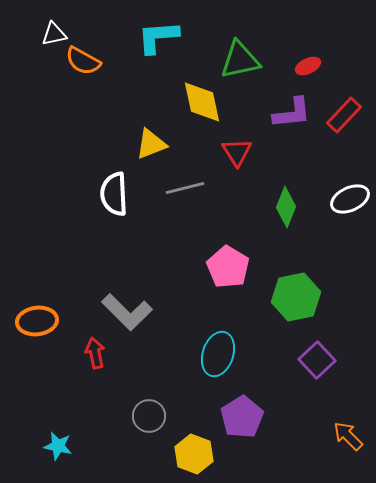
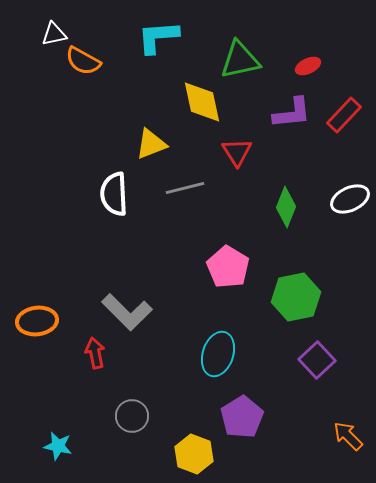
gray circle: moved 17 px left
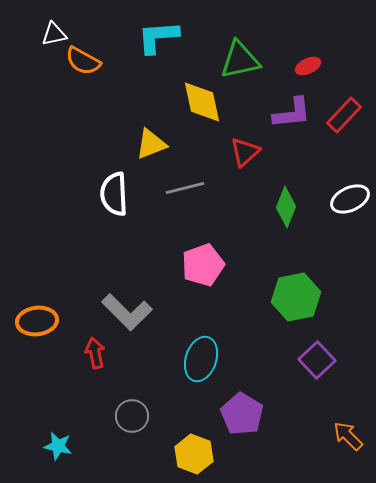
red triangle: moved 8 px right; rotated 20 degrees clockwise
pink pentagon: moved 25 px left, 2 px up; rotated 21 degrees clockwise
cyan ellipse: moved 17 px left, 5 px down
purple pentagon: moved 3 px up; rotated 9 degrees counterclockwise
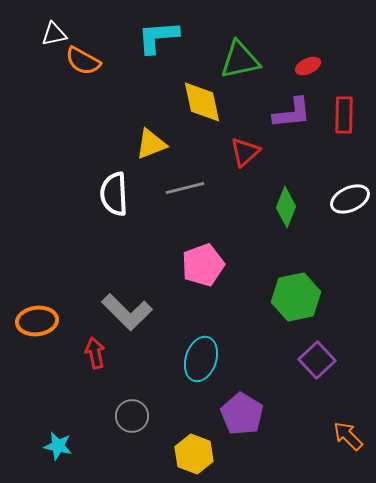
red rectangle: rotated 42 degrees counterclockwise
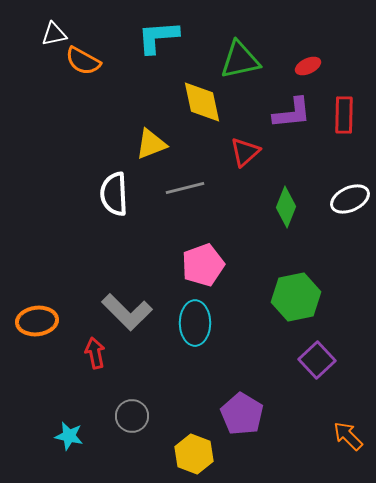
cyan ellipse: moved 6 px left, 36 px up; rotated 18 degrees counterclockwise
cyan star: moved 11 px right, 10 px up
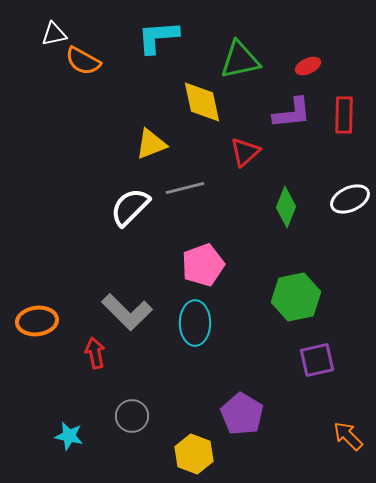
white semicircle: moved 16 px right, 13 px down; rotated 48 degrees clockwise
purple square: rotated 30 degrees clockwise
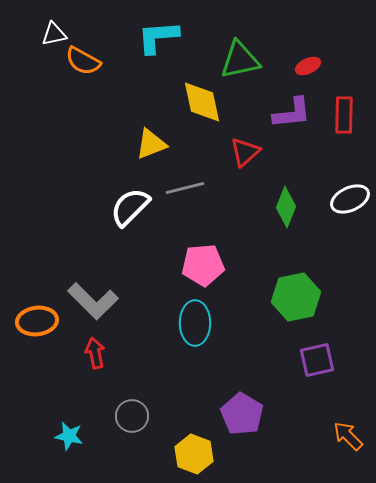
pink pentagon: rotated 15 degrees clockwise
gray L-shape: moved 34 px left, 11 px up
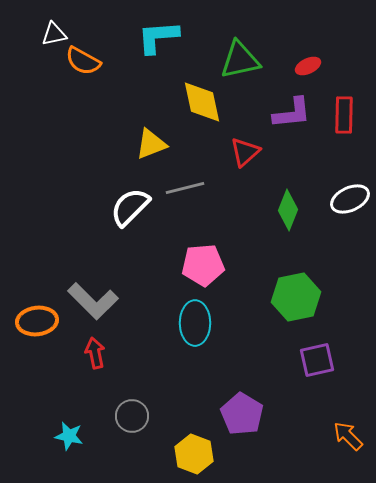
green diamond: moved 2 px right, 3 px down
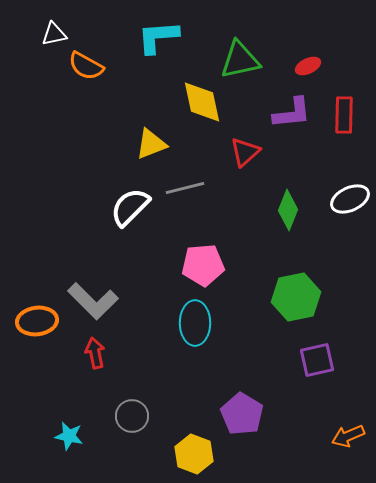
orange semicircle: moved 3 px right, 5 px down
orange arrow: rotated 68 degrees counterclockwise
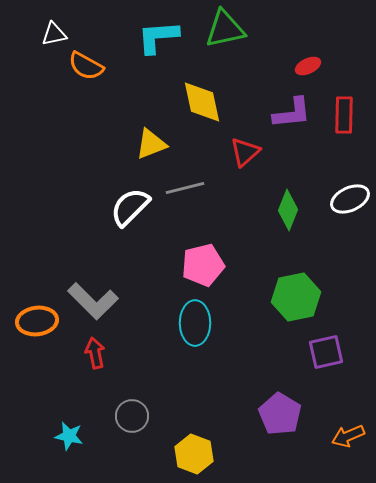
green triangle: moved 15 px left, 31 px up
pink pentagon: rotated 9 degrees counterclockwise
purple square: moved 9 px right, 8 px up
purple pentagon: moved 38 px right
